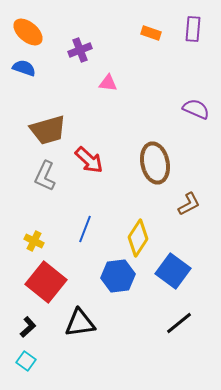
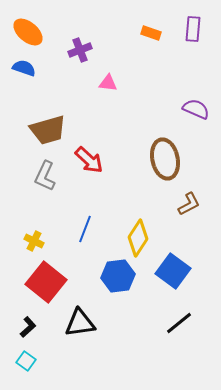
brown ellipse: moved 10 px right, 4 px up
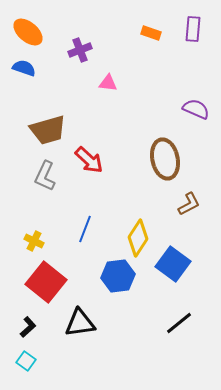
blue square: moved 7 px up
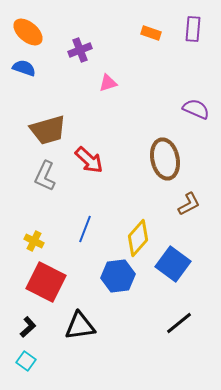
pink triangle: rotated 24 degrees counterclockwise
yellow diamond: rotated 9 degrees clockwise
red square: rotated 12 degrees counterclockwise
black triangle: moved 3 px down
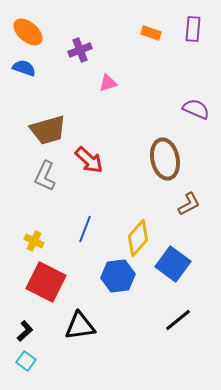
black line: moved 1 px left, 3 px up
black L-shape: moved 3 px left, 4 px down
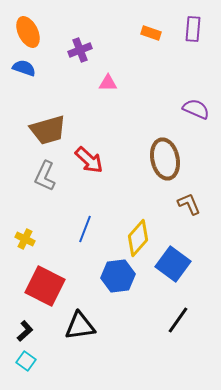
orange ellipse: rotated 24 degrees clockwise
pink triangle: rotated 18 degrees clockwise
brown L-shape: rotated 85 degrees counterclockwise
yellow cross: moved 9 px left, 2 px up
red square: moved 1 px left, 4 px down
black line: rotated 16 degrees counterclockwise
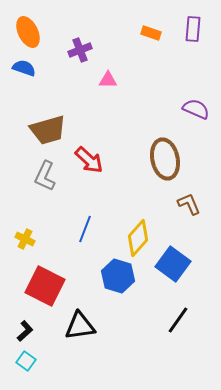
pink triangle: moved 3 px up
blue hexagon: rotated 24 degrees clockwise
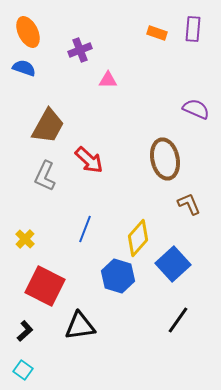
orange rectangle: moved 6 px right
brown trapezoid: moved 4 px up; rotated 45 degrees counterclockwise
yellow cross: rotated 18 degrees clockwise
blue square: rotated 12 degrees clockwise
cyan square: moved 3 px left, 9 px down
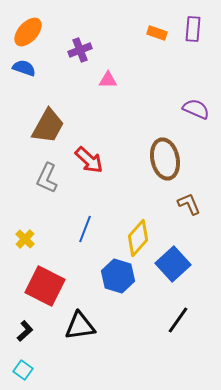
orange ellipse: rotated 68 degrees clockwise
gray L-shape: moved 2 px right, 2 px down
